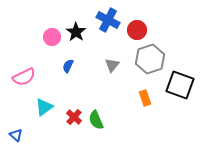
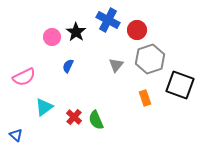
gray triangle: moved 4 px right
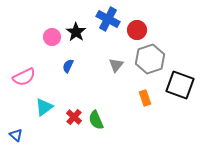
blue cross: moved 1 px up
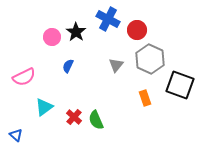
gray hexagon: rotated 16 degrees counterclockwise
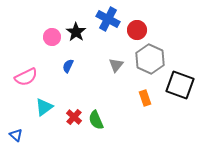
pink semicircle: moved 2 px right
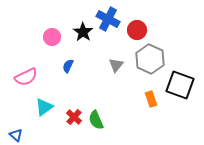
black star: moved 7 px right
orange rectangle: moved 6 px right, 1 px down
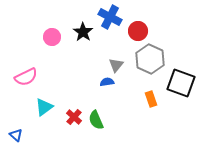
blue cross: moved 2 px right, 2 px up
red circle: moved 1 px right, 1 px down
blue semicircle: moved 39 px right, 16 px down; rotated 56 degrees clockwise
black square: moved 1 px right, 2 px up
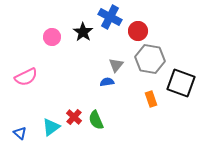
gray hexagon: rotated 16 degrees counterclockwise
cyan triangle: moved 7 px right, 20 px down
blue triangle: moved 4 px right, 2 px up
